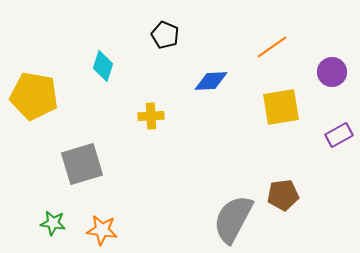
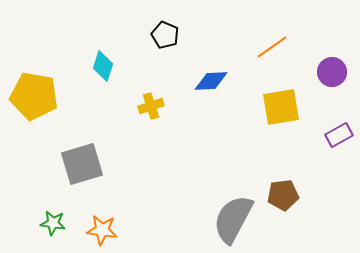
yellow cross: moved 10 px up; rotated 15 degrees counterclockwise
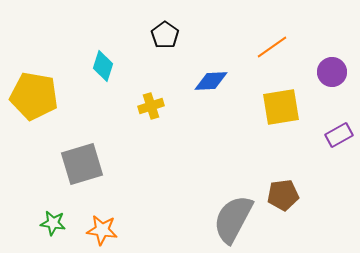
black pentagon: rotated 12 degrees clockwise
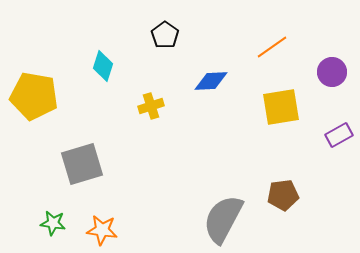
gray semicircle: moved 10 px left
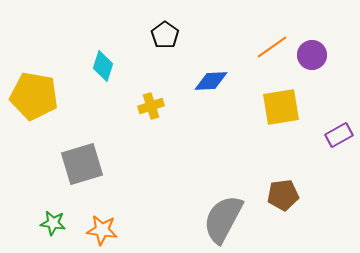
purple circle: moved 20 px left, 17 px up
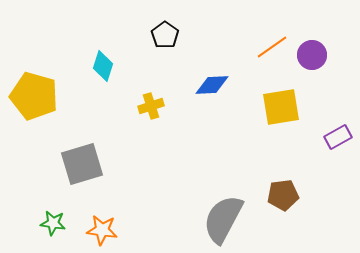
blue diamond: moved 1 px right, 4 px down
yellow pentagon: rotated 6 degrees clockwise
purple rectangle: moved 1 px left, 2 px down
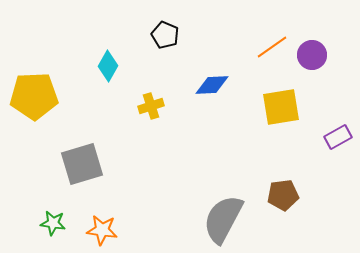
black pentagon: rotated 12 degrees counterclockwise
cyan diamond: moved 5 px right; rotated 12 degrees clockwise
yellow pentagon: rotated 18 degrees counterclockwise
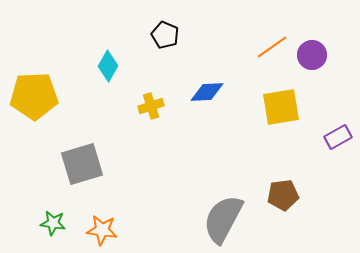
blue diamond: moved 5 px left, 7 px down
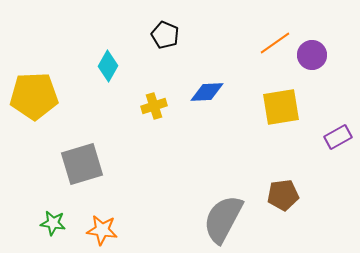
orange line: moved 3 px right, 4 px up
yellow cross: moved 3 px right
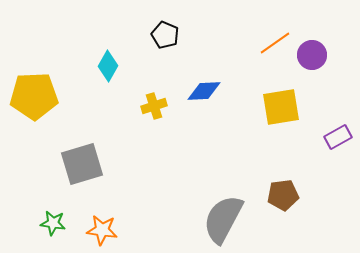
blue diamond: moved 3 px left, 1 px up
